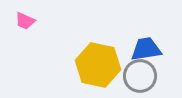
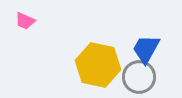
blue trapezoid: rotated 52 degrees counterclockwise
gray circle: moved 1 px left, 1 px down
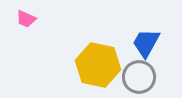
pink trapezoid: moved 1 px right, 2 px up
blue trapezoid: moved 6 px up
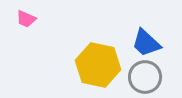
blue trapezoid: rotated 76 degrees counterclockwise
gray circle: moved 6 px right
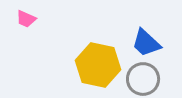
gray circle: moved 2 px left, 2 px down
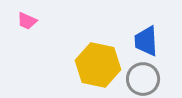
pink trapezoid: moved 1 px right, 2 px down
blue trapezoid: moved 2 px up; rotated 44 degrees clockwise
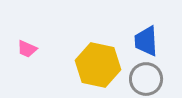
pink trapezoid: moved 28 px down
gray circle: moved 3 px right
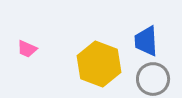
yellow hexagon: moved 1 px right, 1 px up; rotated 9 degrees clockwise
gray circle: moved 7 px right
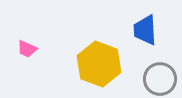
blue trapezoid: moved 1 px left, 11 px up
gray circle: moved 7 px right
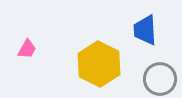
pink trapezoid: rotated 85 degrees counterclockwise
yellow hexagon: rotated 6 degrees clockwise
